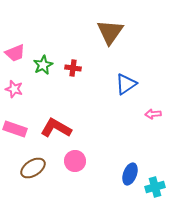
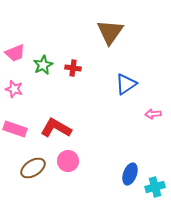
pink circle: moved 7 px left
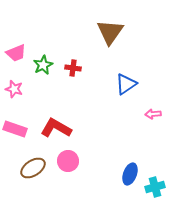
pink trapezoid: moved 1 px right
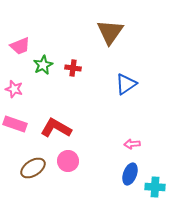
pink trapezoid: moved 4 px right, 7 px up
pink arrow: moved 21 px left, 30 px down
pink rectangle: moved 5 px up
cyan cross: rotated 18 degrees clockwise
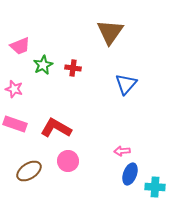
blue triangle: rotated 15 degrees counterclockwise
pink arrow: moved 10 px left, 7 px down
brown ellipse: moved 4 px left, 3 px down
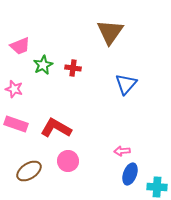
pink rectangle: moved 1 px right
cyan cross: moved 2 px right
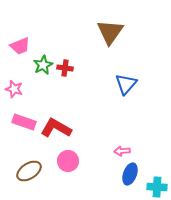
red cross: moved 8 px left
pink rectangle: moved 8 px right, 2 px up
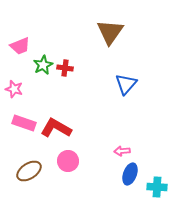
pink rectangle: moved 1 px down
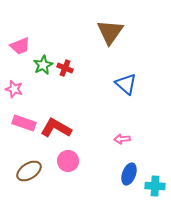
red cross: rotated 14 degrees clockwise
blue triangle: rotated 30 degrees counterclockwise
pink arrow: moved 12 px up
blue ellipse: moved 1 px left
cyan cross: moved 2 px left, 1 px up
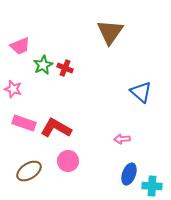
blue triangle: moved 15 px right, 8 px down
pink star: moved 1 px left
cyan cross: moved 3 px left
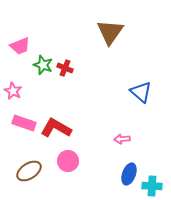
green star: rotated 24 degrees counterclockwise
pink star: moved 2 px down; rotated 12 degrees clockwise
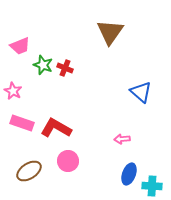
pink rectangle: moved 2 px left
